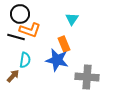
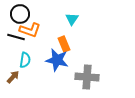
brown arrow: moved 1 px down
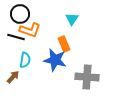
blue star: moved 2 px left
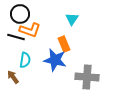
brown arrow: rotated 80 degrees counterclockwise
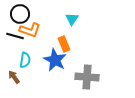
black line: moved 1 px left, 1 px up
blue star: rotated 15 degrees clockwise
brown arrow: moved 1 px right
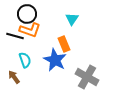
black circle: moved 7 px right
cyan semicircle: rotated 28 degrees counterclockwise
gray cross: rotated 25 degrees clockwise
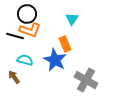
orange rectangle: moved 1 px right
cyan semicircle: rotated 56 degrees counterclockwise
gray cross: moved 1 px left, 3 px down
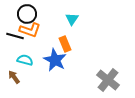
gray cross: moved 22 px right; rotated 10 degrees clockwise
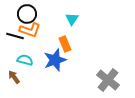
blue star: rotated 25 degrees clockwise
